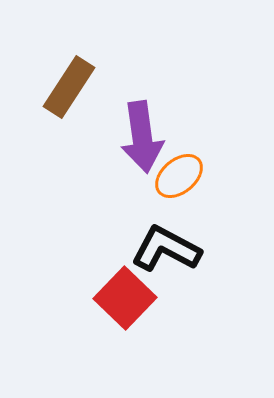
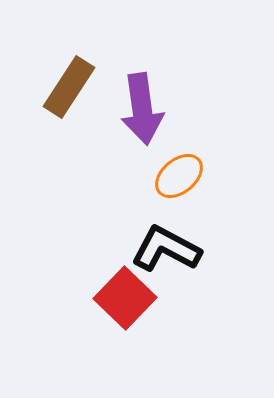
purple arrow: moved 28 px up
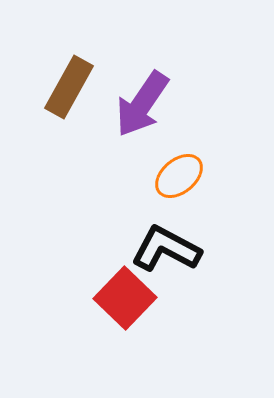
brown rectangle: rotated 4 degrees counterclockwise
purple arrow: moved 5 px up; rotated 42 degrees clockwise
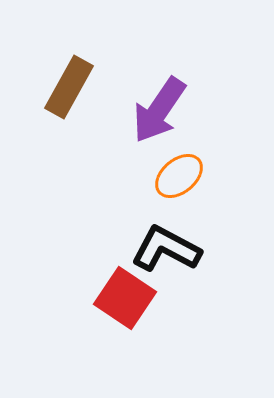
purple arrow: moved 17 px right, 6 px down
red square: rotated 10 degrees counterclockwise
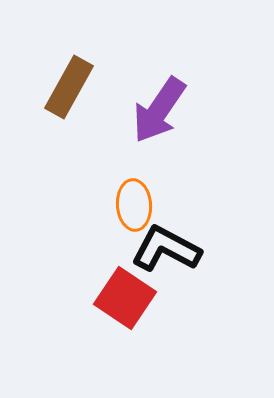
orange ellipse: moved 45 px left, 29 px down; rotated 54 degrees counterclockwise
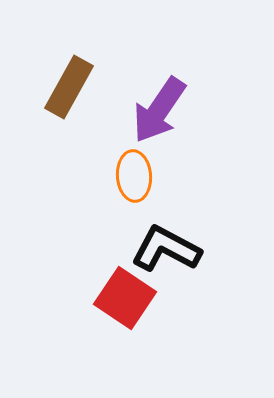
orange ellipse: moved 29 px up
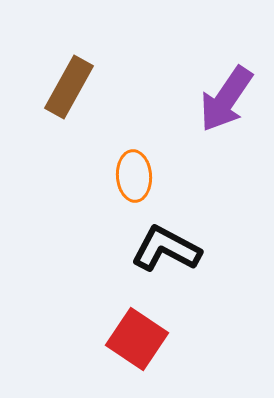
purple arrow: moved 67 px right, 11 px up
red square: moved 12 px right, 41 px down
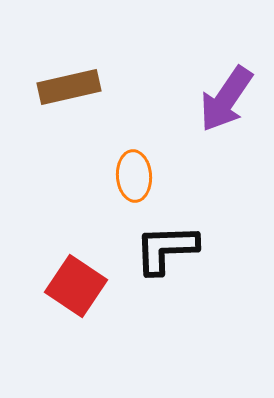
brown rectangle: rotated 48 degrees clockwise
black L-shape: rotated 30 degrees counterclockwise
red square: moved 61 px left, 53 px up
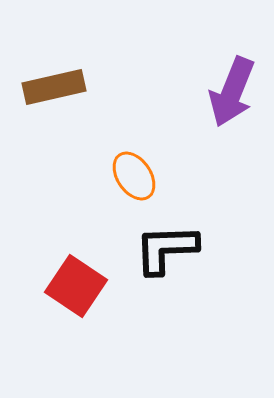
brown rectangle: moved 15 px left
purple arrow: moved 6 px right, 7 px up; rotated 12 degrees counterclockwise
orange ellipse: rotated 30 degrees counterclockwise
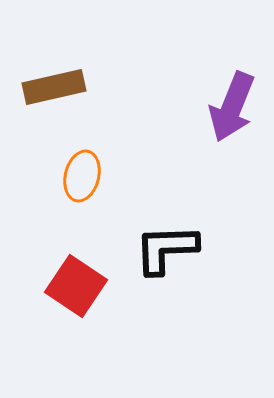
purple arrow: moved 15 px down
orange ellipse: moved 52 px left; rotated 48 degrees clockwise
